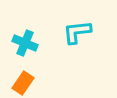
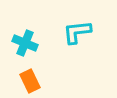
orange rectangle: moved 7 px right, 2 px up; rotated 60 degrees counterclockwise
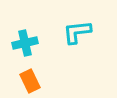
cyan cross: rotated 35 degrees counterclockwise
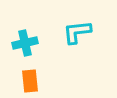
orange rectangle: rotated 20 degrees clockwise
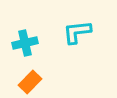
orange rectangle: moved 1 px down; rotated 50 degrees clockwise
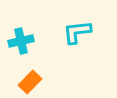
cyan cross: moved 4 px left, 2 px up
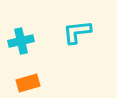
orange rectangle: moved 2 px left, 1 px down; rotated 30 degrees clockwise
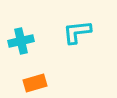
orange rectangle: moved 7 px right
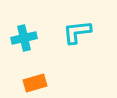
cyan cross: moved 3 px right, 3 px up
